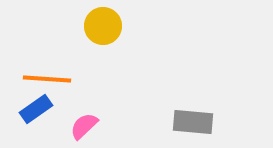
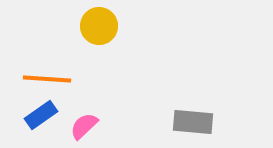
yellow circle: moved 4 px left
blue rectangle: moved 5 px right, 6 px down
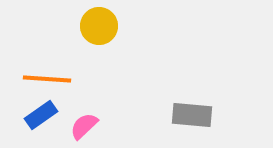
gray rectangle: moved 1 px left, 7 px up
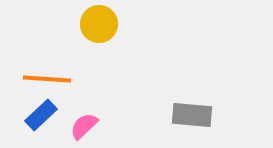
yellow circle: moved 2 px up
blue rectangle: rotated 8 degrees counterclockwise
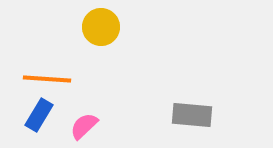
yellow circle: moved 2 px right, 3 px down
blue rectangle: moved 2 px left; rotated 16 degrees counterclockwise
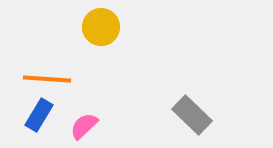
gray rectangle: rotated 39 degrees clockwise
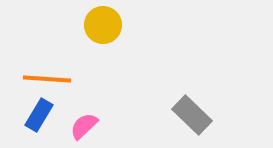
yellow circle: moved 2 px right, 2 px up
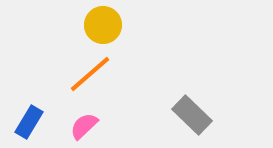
orange line: moved 43 px right, 5 px up; rotated 45 degrees counterclockwise
blue rectangle: moved 10 px left, 7 px down
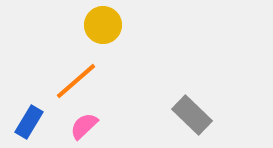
orange line: moved 14 px left, 7 px down
